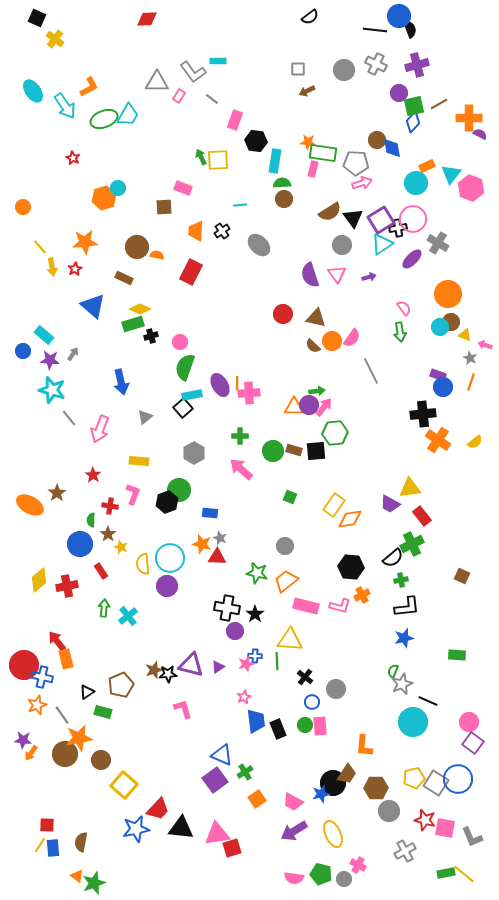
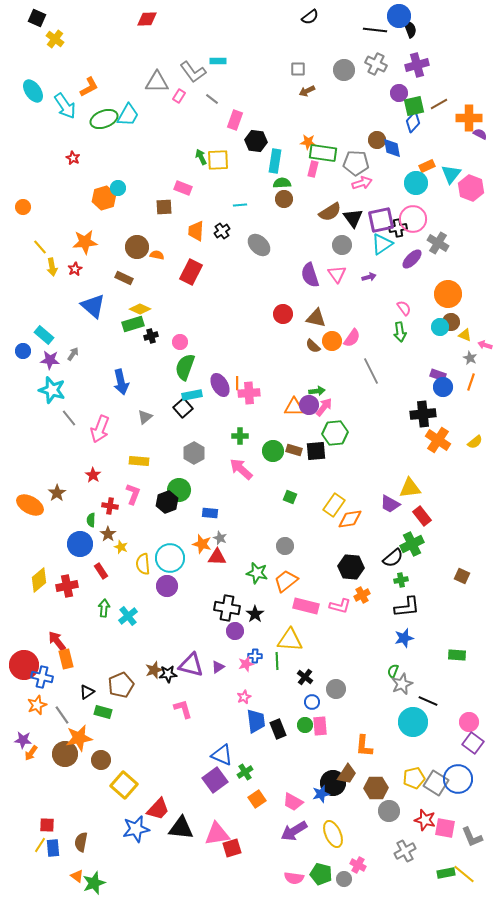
purple square at (381, 220): rotated 20 degrees clockwise
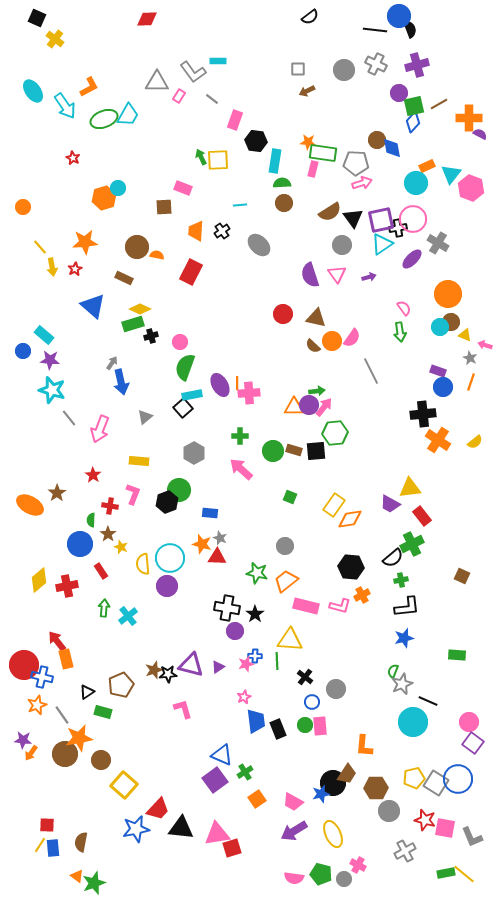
brown circle at (284, 199): moved 4 px down
gray arrow at (73, 354): moved 39 px right, 9 px down
purple rectangle at (438, 375): moved 4 px up
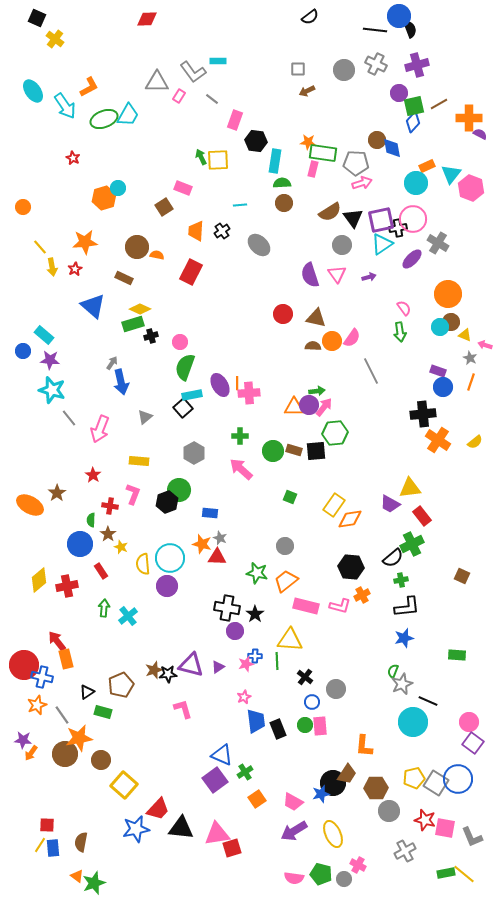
brown square at (164, 207): rotated 30 degrees counterclockwise
brown semicircle at (313, 346): rotated 140 degrees clockwise
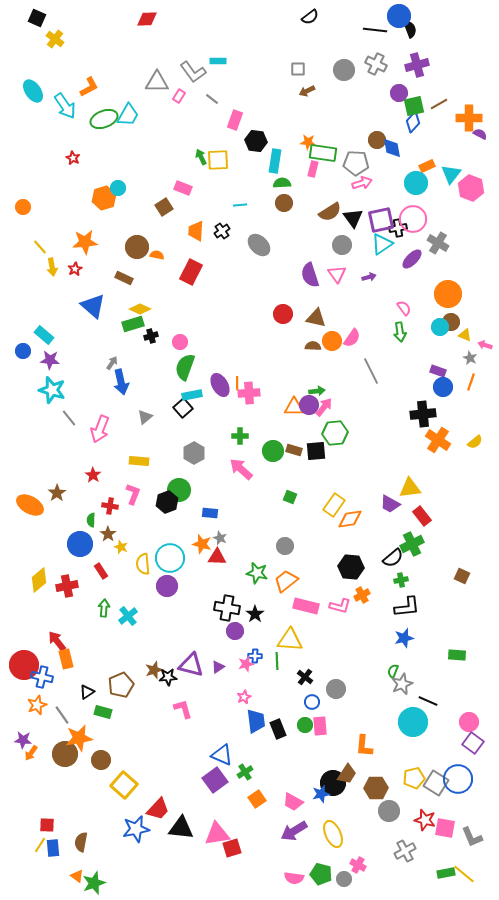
black star at (168, 674): moved 3 px down
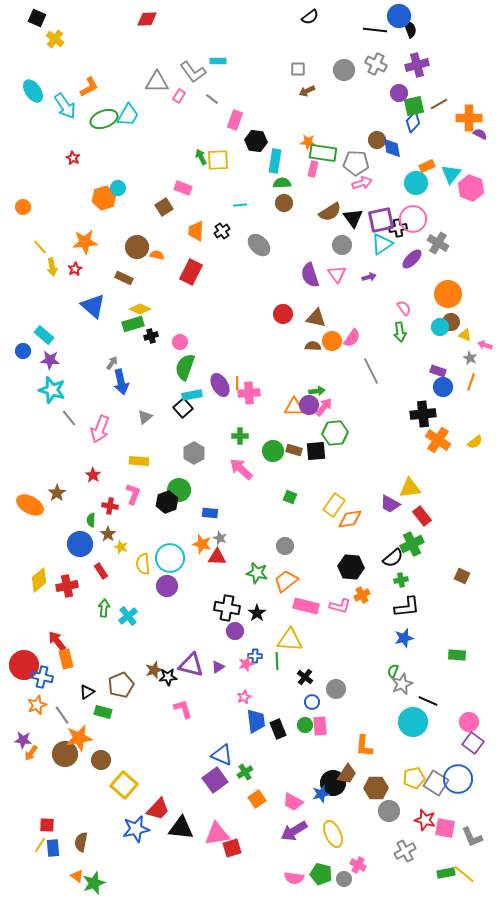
black star at (255, 614): moved 2 px right, 1 px up
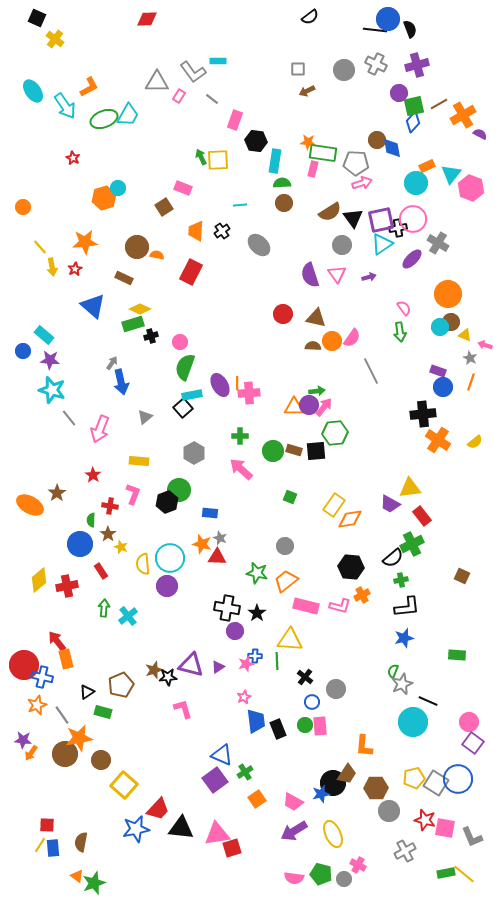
blue circle at (399, 16): moved 11 px left, 3 px down
orange cross at (469, 118): moved 6 px left, 3 px up; rotated 30 degrees counterclockwise
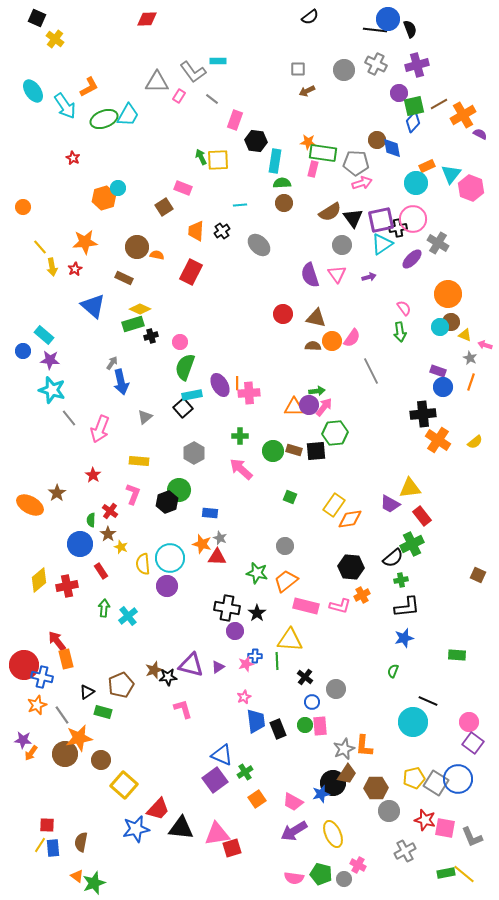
red cross at (110, 506): moved 5 px down; rotated 28 degrees clockwise
brown square at (462, 576): moved 16 px right, 1 px up
gray star at (402, 684): moved 58 px left, 65 px down
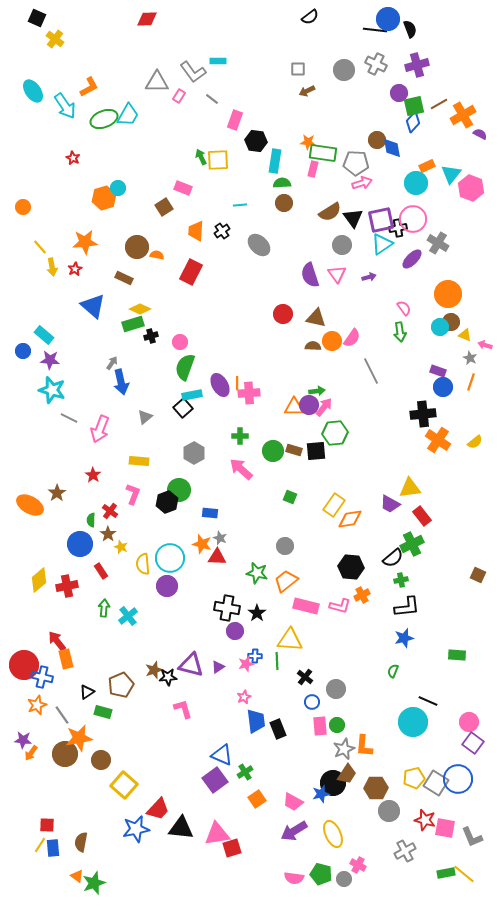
gray line at (69, 418): rotated 24 degrees counterclockwise
green circle at (305, 725): moved 32 px right
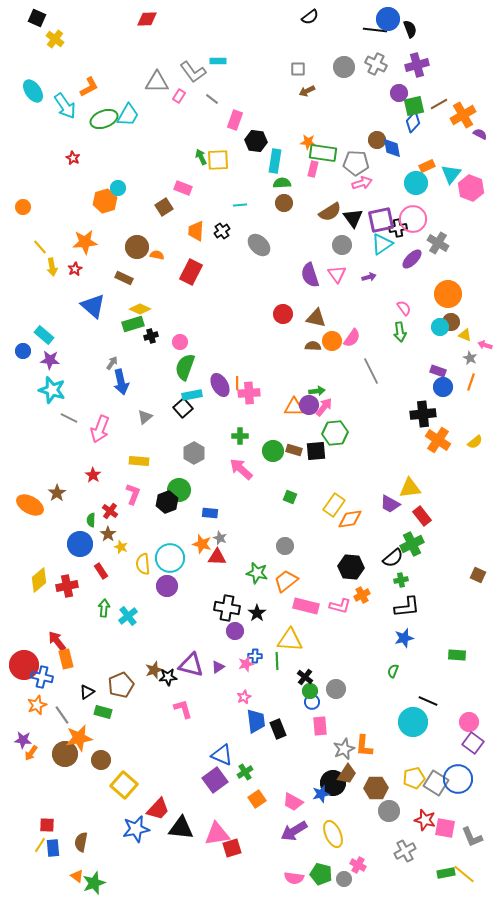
gray circle at (344, 70): moved 3 px up
orange hexagon at (104, 198): moved 1 px right, 3 px down
green circle at (337, 725): moved 27 px left, 34 px up
